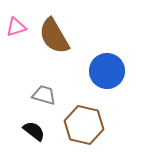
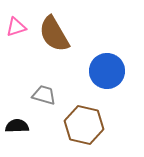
brown semicircle: moved 2 px up
black semicircle: moved 17 px left, 5 px up; rotated 40 degrees counterclockwise
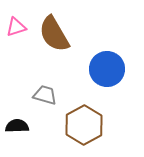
blue circle: moved 2 px up
gray trapezoid: moved 1 px right
brown hexagon: rotated 18 degrees clockwise
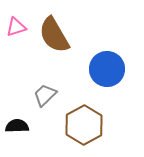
brown semicircle: moved 1 px down
gray trapezoid: rotated 60 degrees counterclockwise
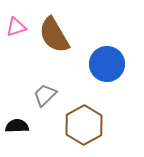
blue circle: moved 5 px up
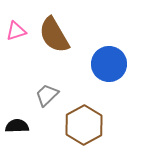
pink triangle: moved 4 px down
blue circle: moved 2 px right
gray trapezoid: moved 2 px right
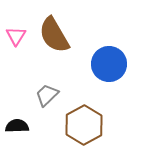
pink triangle: moved 5 px down; rotated 40 degrees counterclockwise
